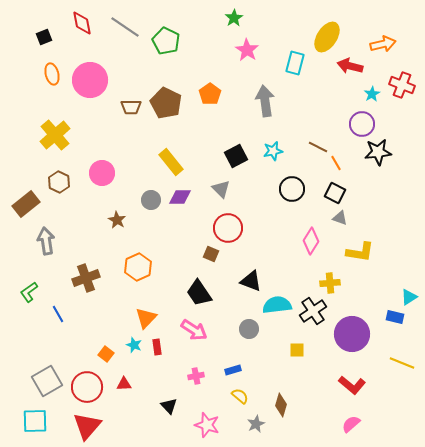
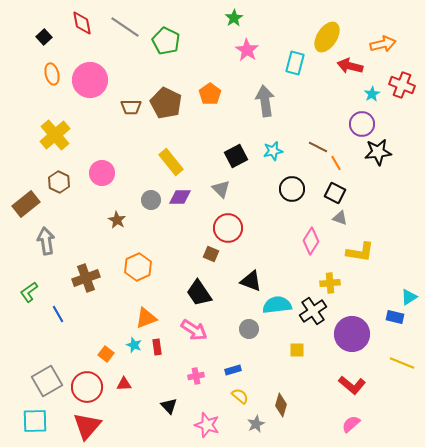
black square at (44, 37): rotated 21 degrees counterclockwise
orange triangle at (146, 318): rotated 25 degrees clockwise
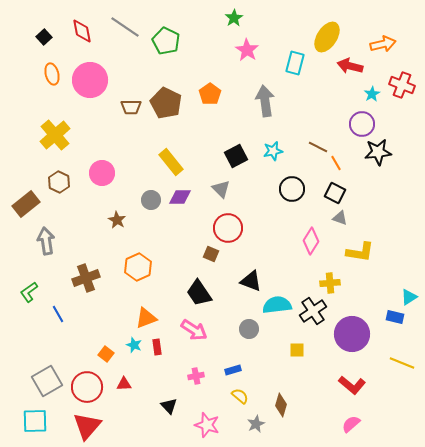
red diamond at (82, 23): moved 8 px down
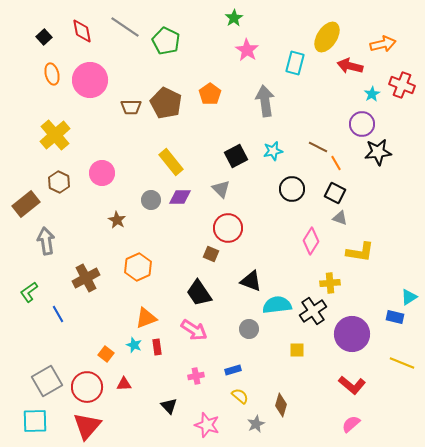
brown cross at (86, 278): rotated 8 degrees counterclockwise
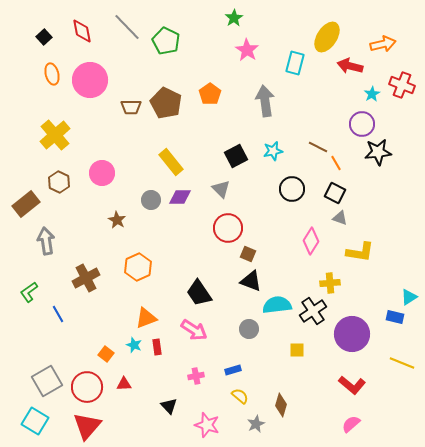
gray line at (125, 27): moved 2 px right; rotated 12 degrees clockwise
brown square at (211, 254): moved 37 px right
cyan square at (35, 421): rotated 32 degrees clockwise
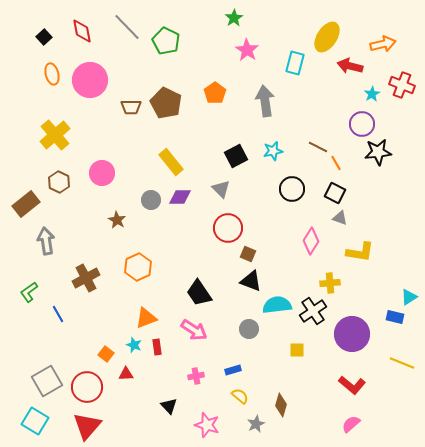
orange pentagon at (210, 94): moved 5 px right, 1 px up
red triangle at (124, 384): moved 2 px right, 10 px up
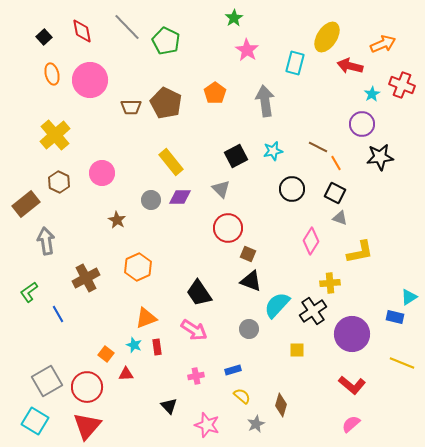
orange arrow at (383, 44): rotated 10 degrees counterclockwise
black star at (378, 152): moved 2 px right, 5 px down
yellow L-shape at (360, 252): rotated 20 degrees counterclockwise
cyan semicircle at (277, 305): rotated 40 degrees counterclockwise
yellow semicircle at (240, 396): moved 2 px right
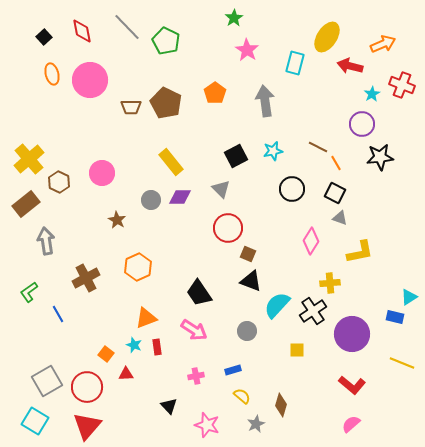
yellow cross at (55, 135): moved 26 px left, 24 px down
gray circle at (249, 329): moved 2 px left, 2 px down
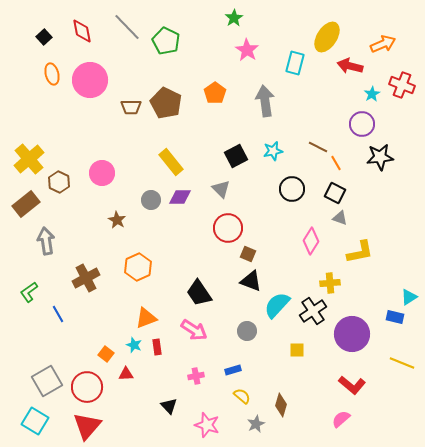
pink semicircle at (351, 424): moved 10 px left, 5 px up
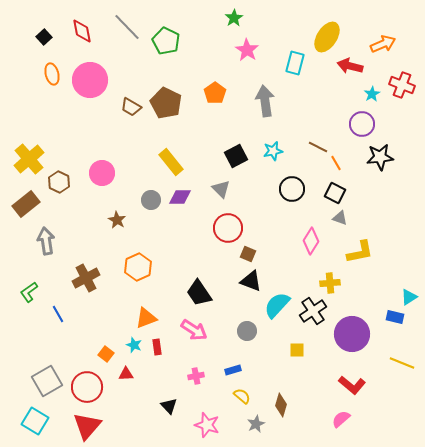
brown trapezoid at (131, 107): rotated 30 degrees clockwise
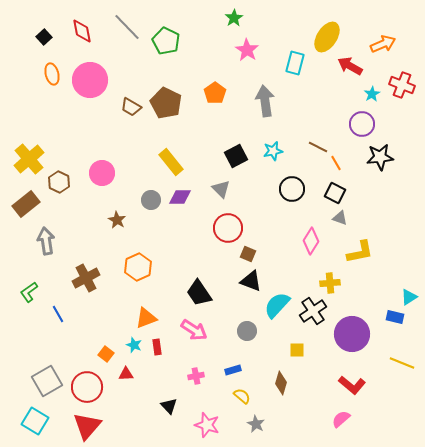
red arrow at (350, 66): rotated 15 degrees clockwise
brown diamond at (281, 405): moved 22 px up
gray star at (256, 424): rotated 18 degrees counterclockwise
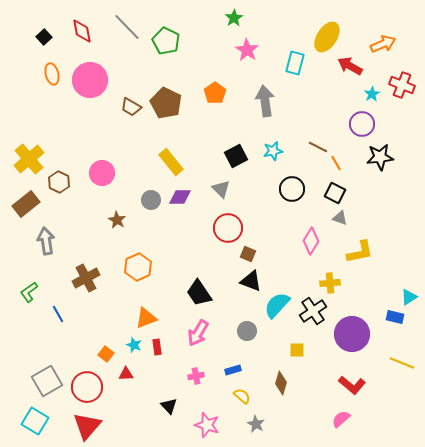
pink arrow at (194, 330): moved 4 px right, 3 px down; rotated 88 degrees clockwise
